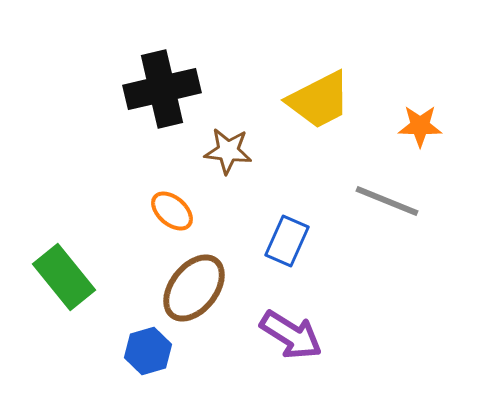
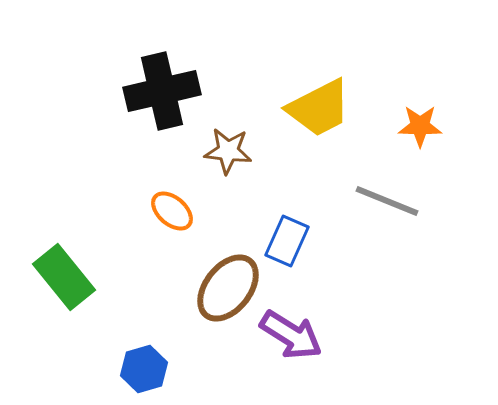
black cross: moved 2 px down
yellow trapezoid: moved 8 px down
brown ellipse: moved 34 px right
blue hexagon: moved 4 px left, 18 px down
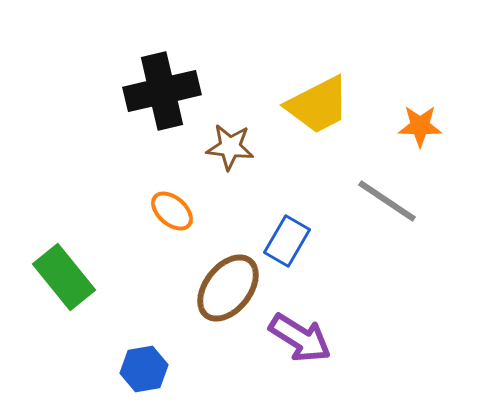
yellow trapezoid: moved 1 px left, 3 px up
brown star: moved 2 px right, 4 px up
gray line: rotated 12 degrees clockwise
blue rectangle: rotated 6 degrees clockwise
purple arrow: moved 9 px right, 3 px down
blue hexagon: rotated 6 degrees clockwise
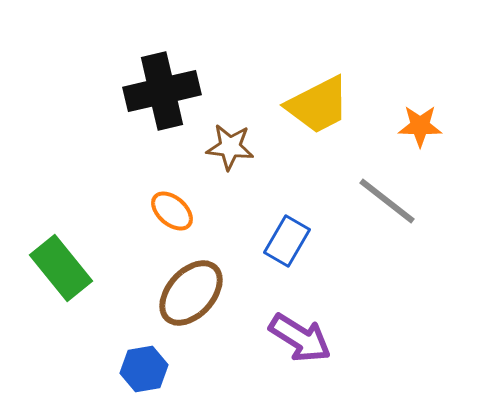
gray line: rotated 4 degrees clockwise
green rectangle: moved 3 px left, 9 px up
brown ellipse: moved 37 px left, 5 px down; rotated 4 degrees clockwise
